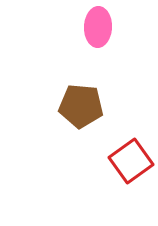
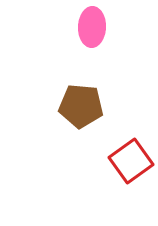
pink ellipse: moved 6 px left
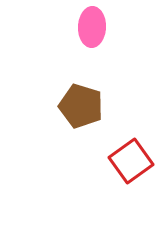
brown pentagon: rotated 12 degrees clockwise
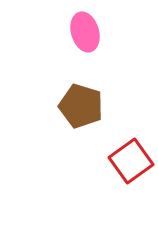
pink ellipse: moved 7 px left, 5 px down; rotated 18 degrees counterclockwise
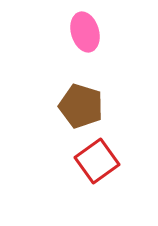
red square: moved 34 px left
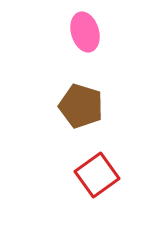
red square: moved 14 px down
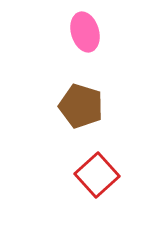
red square: rotated 6 degrees counterclockwise
